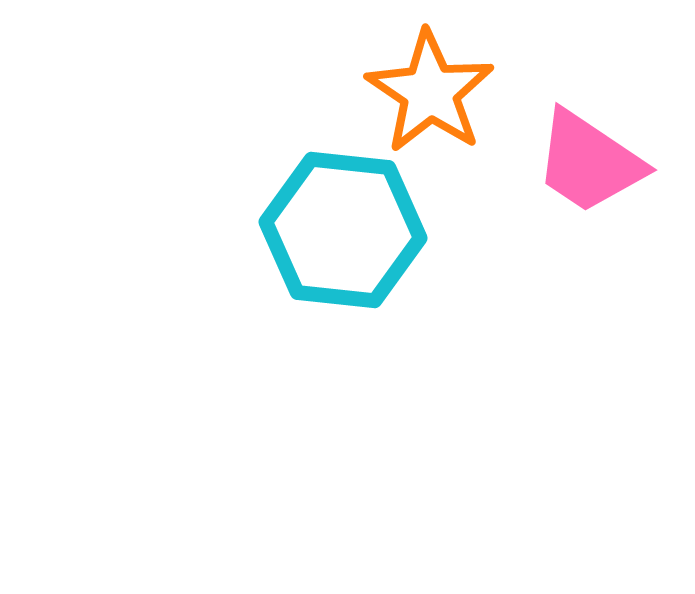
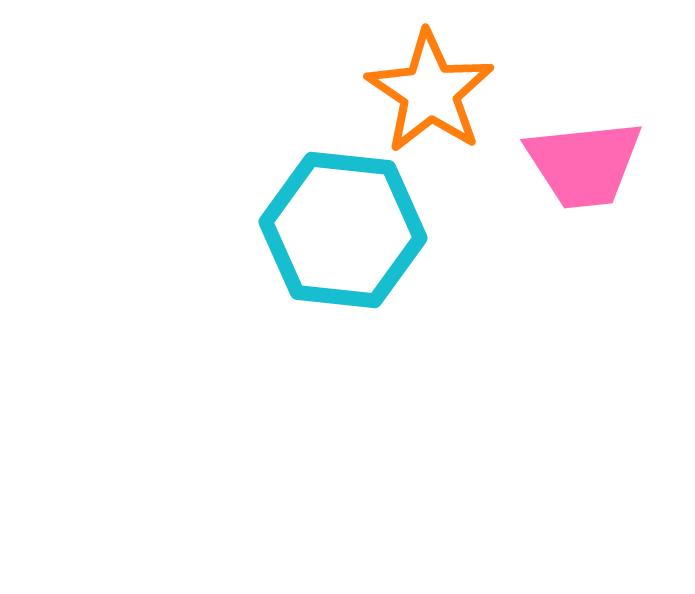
pink trapezoid: moved 5 px left, 2 px down; rotated 40 degrees counterclockwise
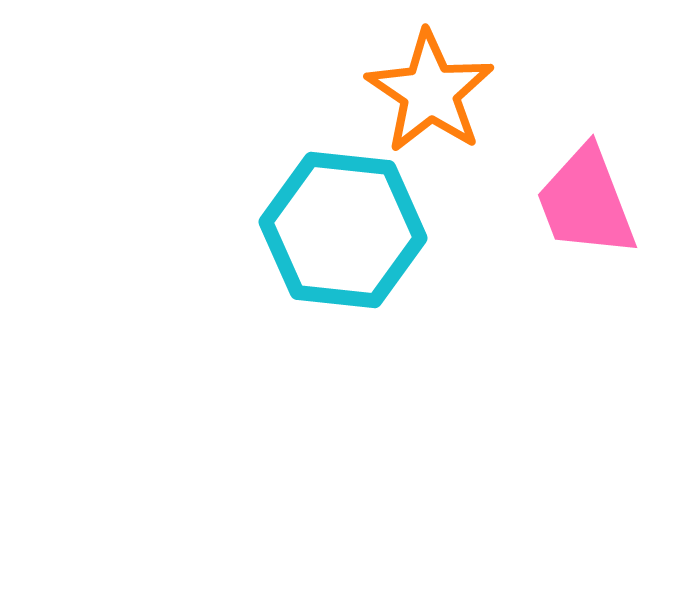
pink trapezoid: moved 2 px right, 38 px down; rotated 75 degrees clockwise
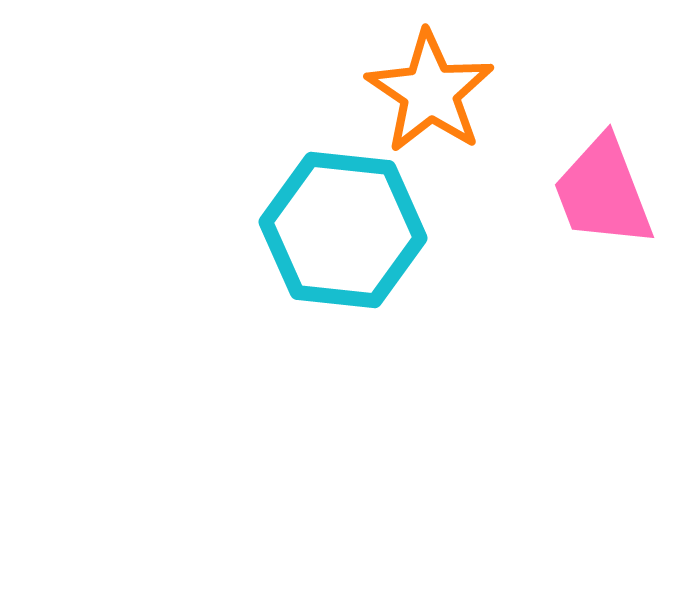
pink trapezoid: moved 17 px right, 10 px up
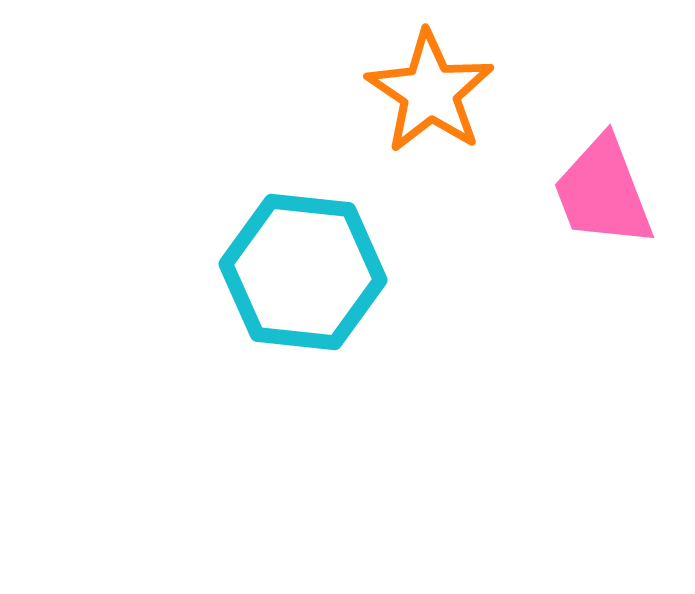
cyan hexagon: moved 40 px left, 42 px down
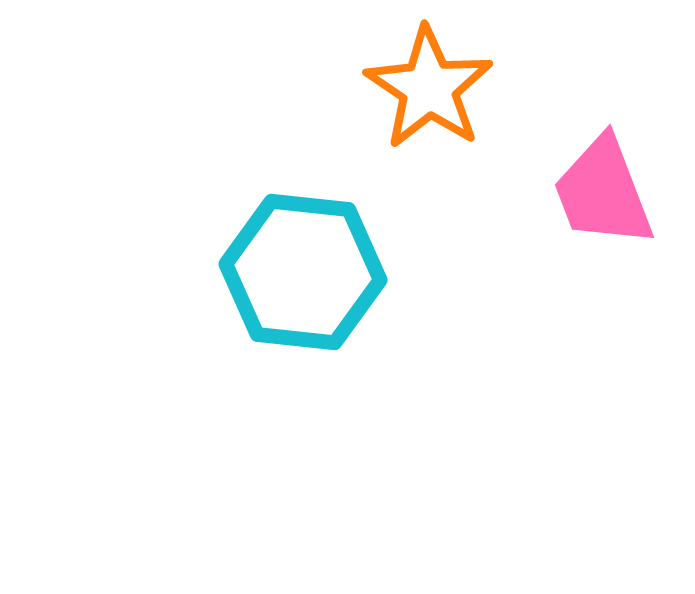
orange star: moved 1 px left, 4 px up
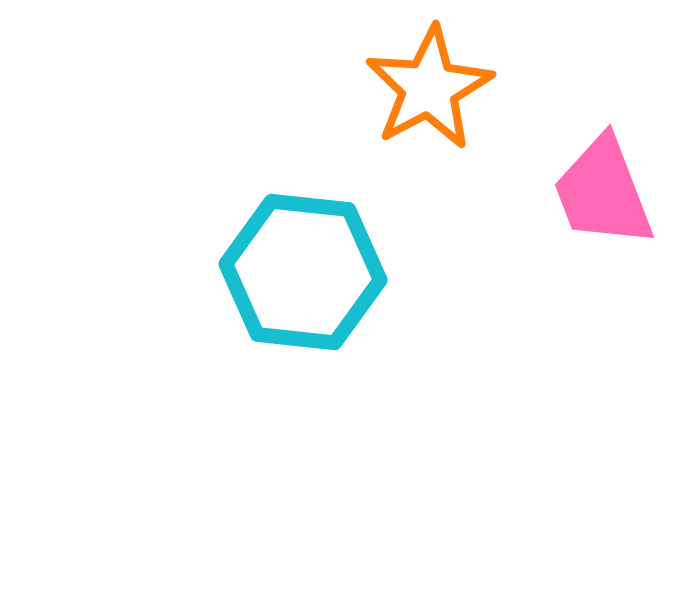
orange star: rotated 10 degrees clockwise
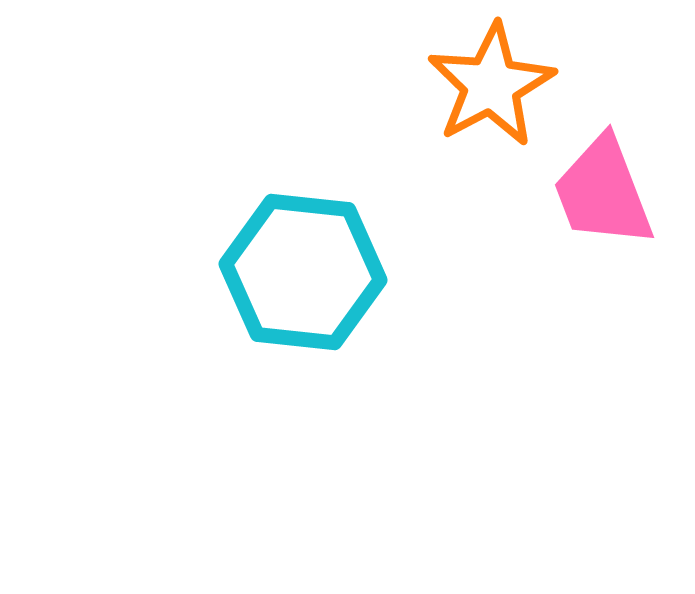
orange star: moved 62 px right, 3 px up
